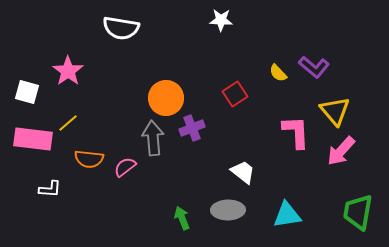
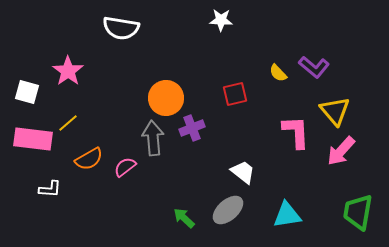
red square: rotated 20 degrees clockwise
orange semicircle: rotated 36 degrees counterclockwise
gray ellipse: rotated 40 degrees counterclockwise
green arrow: moved 2 px right; rotated 25 degrees counterclockwise
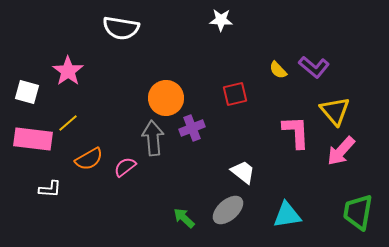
yellow semicircle: moved 3 px up
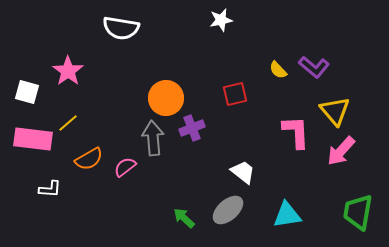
white star: rotated 15 degrees counterclockwise
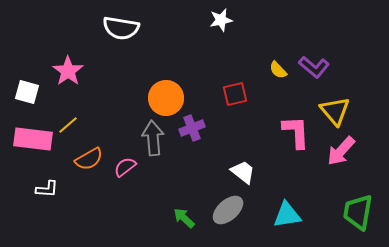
yellow line: moved 2 px down
white L-shape: moved 3 px left
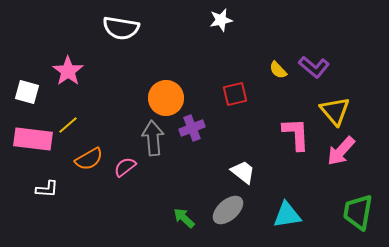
pink L-shape: moved 2 px down
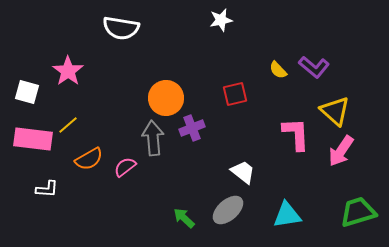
yellow triangle: rotated 8 degrees counterclockwise
pink arrow: rotated 8 degrees counterclockwise
green trapezoid: rotated 63 degrees clockwise
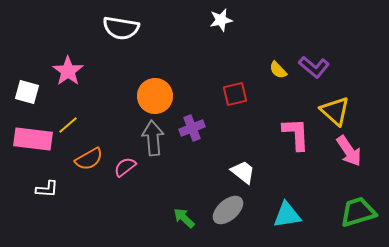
orange circle: moved 11 px left, 2 px up
pink arrow: moved 8 px right; rotated 68 degrees counterclockwise
